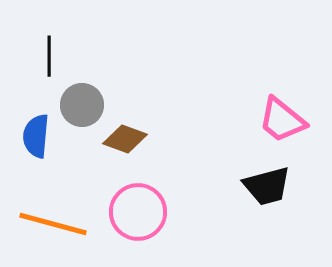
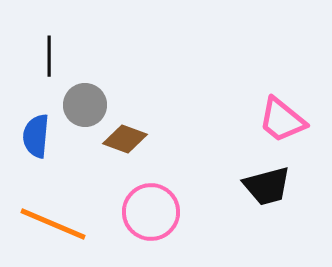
gray circle: moved 3 px right
pink circle: moved 13 px right
orange line: rotated 8 degrees clockwise
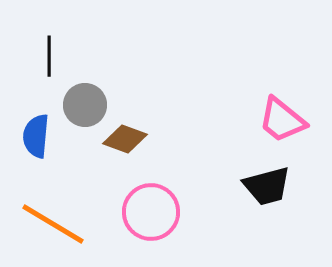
orange line: rotated 8 degrees clockwise
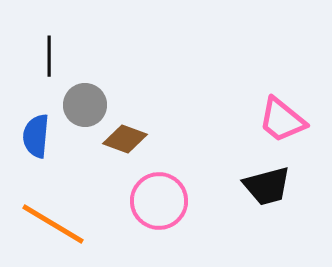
pink circle: moved 8 px right, 11 px up
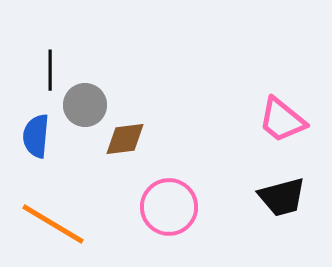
black line: moved 1 px right, 14 px down
brown diamond: rotated 27 degrees counterclockwise
black trapezoid: moved 15 px right, 11 px down
pink circle: moved 10 px right, 6 px down
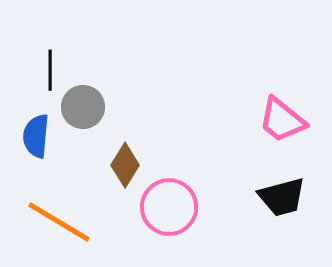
gray circle: moved 2 px left, 2 px down
brown diamond: moved 26 px down; rotated 51 degrees counterclockwise
orange line: moved 6 px right, 2 px up
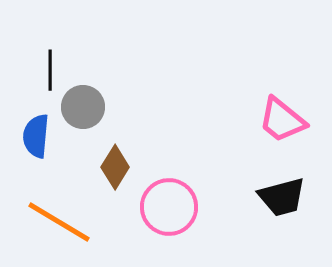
brown diamond: moved 10 px left, 2 px down
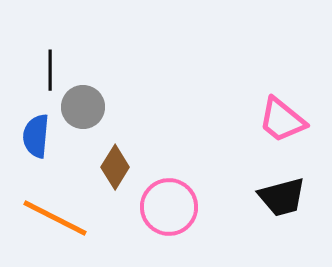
orange line: moved 4 px left, 4 px up; rotated 4 degrees counterclockwise
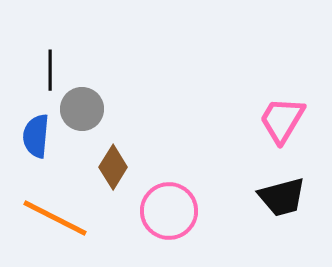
gray circle: moved 1 px left, 2 px down
pink trapezoid: rotated 82 degrees clockwise
brown diamond: moved 2 px left
pink circle: moved 4 px down
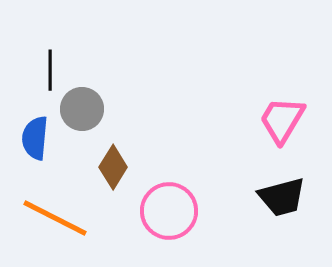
blue semicircle: moved 1 px left, 2 px down
